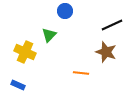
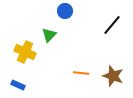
black line: rotated 25 degrees counterclockwise
brown star: moved 7 px right, 24 px down
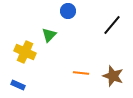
blue circle: moved 3 px right
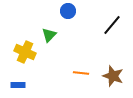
blue rectangle: rotated 24 degrees counterclockwise
